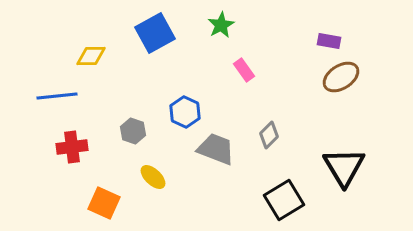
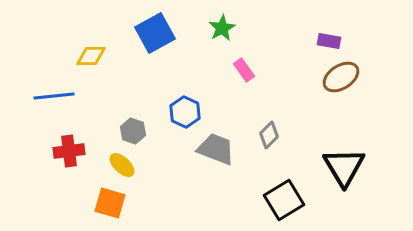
green star: moved 1 px right, 3 px down
blue line: moved 3 px left
red cross: moved 3 px left, 4 px down
yellow ellipse: moved 31 px left, 12 px up
orange square: moved 6 px right; rotated 8 degrees counterclockwise
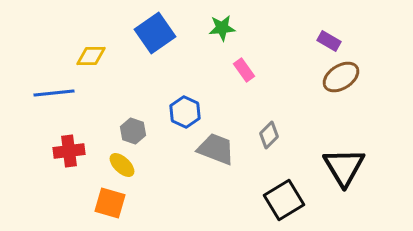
green star: rotated 24 degrees clockwise
blue square: rotated 6 degrees counterclockwise
purple rectangle: rotated 20 degrees clockwise
blue line: moved 3 px up
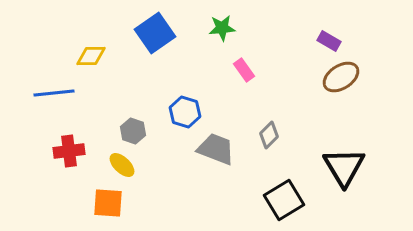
blue hexagon: rotated 8 degrees counterclockwise
orange square: moved 2 px left; rotated 12 degrees counterclockwise
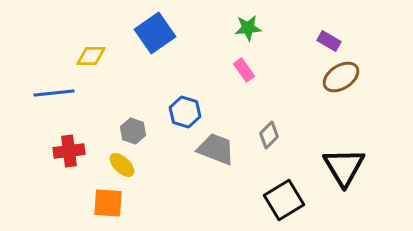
green star: moved 26 px right
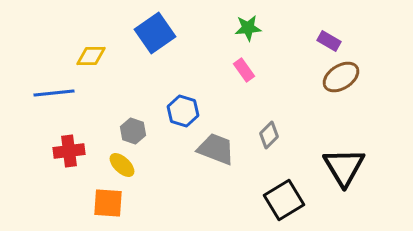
blue hexagon: moved 2 px left, 1 px up
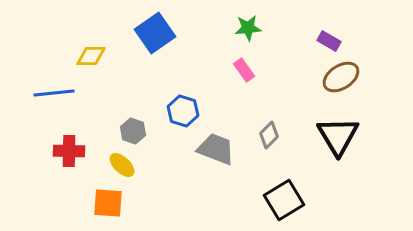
red cross: rotated 8 degrees clockwise
black triangle: moved 6 px left, 31 px up
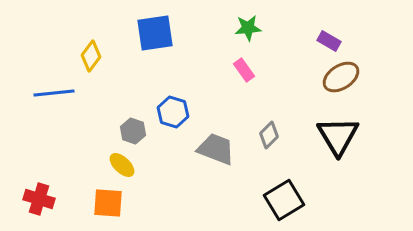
blue square: rotated 27 degrees clockwise
yellow diamond: rotated 52 degrees counterclockwise
blue hexagon: moved 10 px left, 1 px down
red cross: moved 30 px left, 48 px down; rotated 16 degrees clockwise
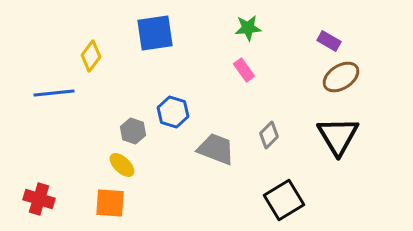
orange square: moved 2 px right
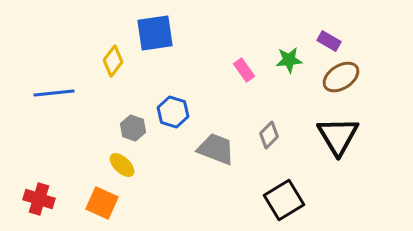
green star: moved 41 px right, 32 px down
yellow diamond: moved 22 px right, 5 px down
gray hexagon: moved 3 px up
orange square: moved 8 px left; rotated 20 degrees clockwise
